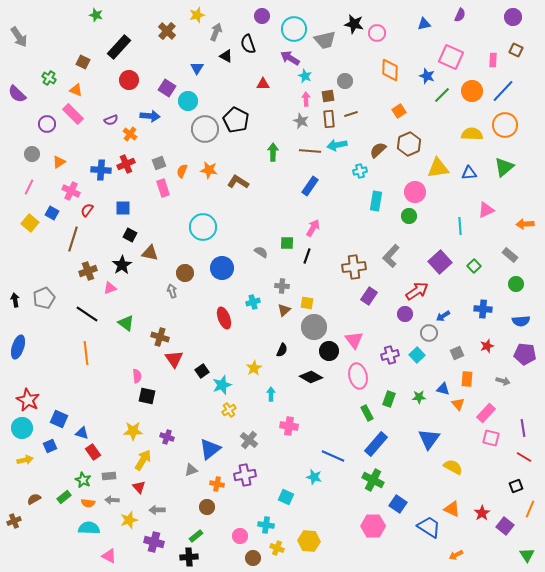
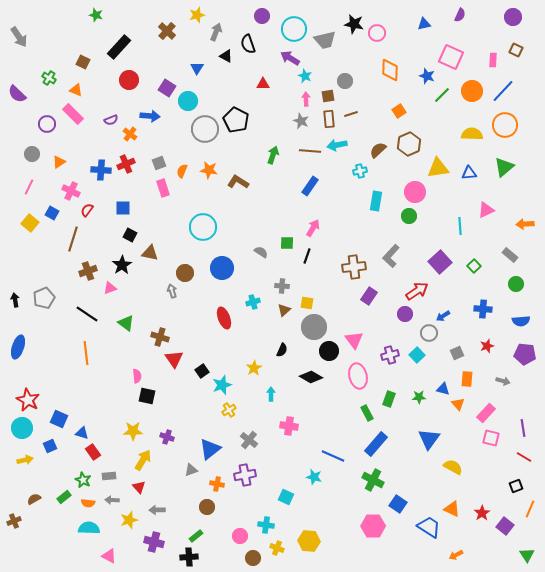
green arrow at (273, 152): moved 3 px down; rotated 18 degrees clockwise
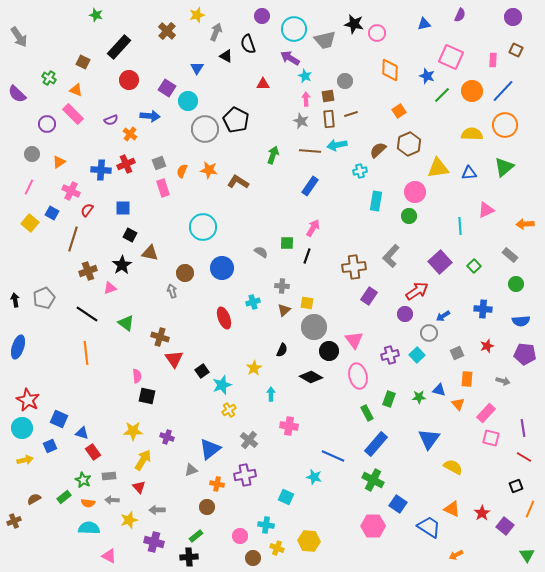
blue triangle at (443, 389): moved 4 px left, 1 px down
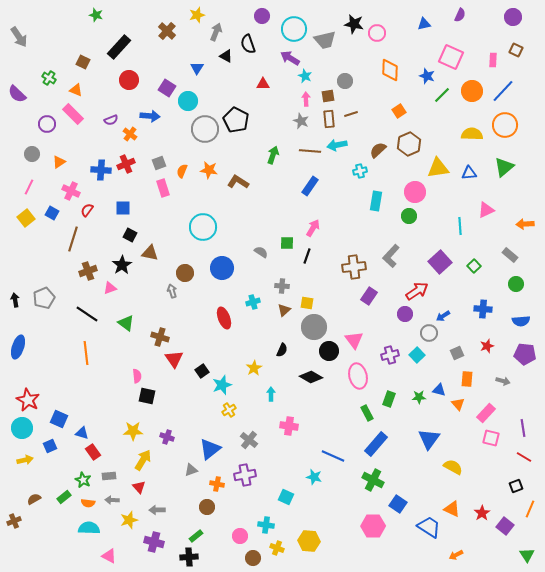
yellow square at (30, 223): moved 4 px left, 5 px up; rotated 12 degrees clockwise
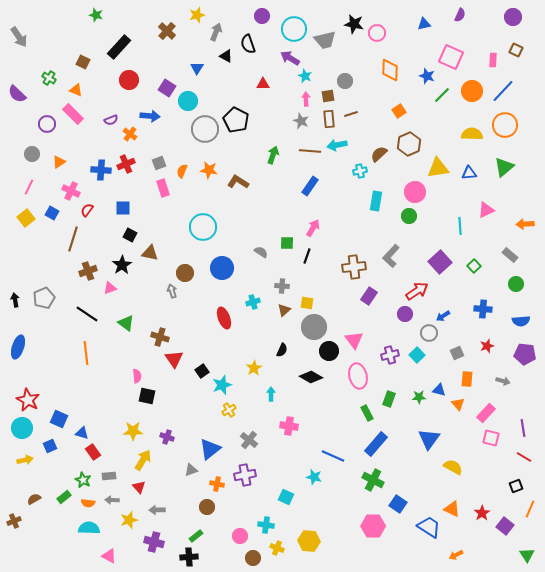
brown semicircle at (378, 150): moved 1 px right, 4 px down
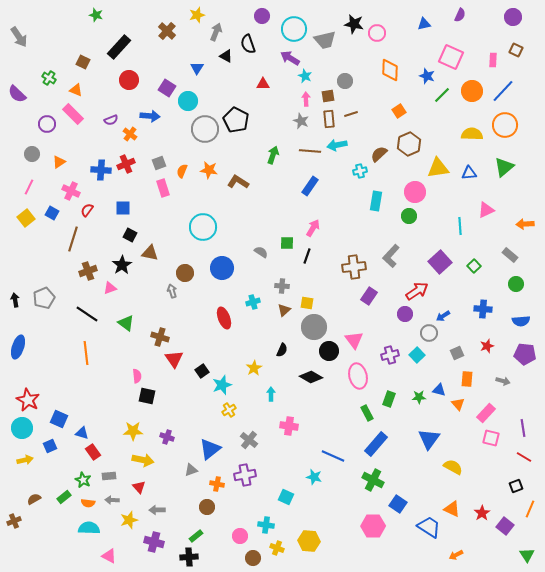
yellow arrow at (143, 460): rotated 70 degrees clockwise
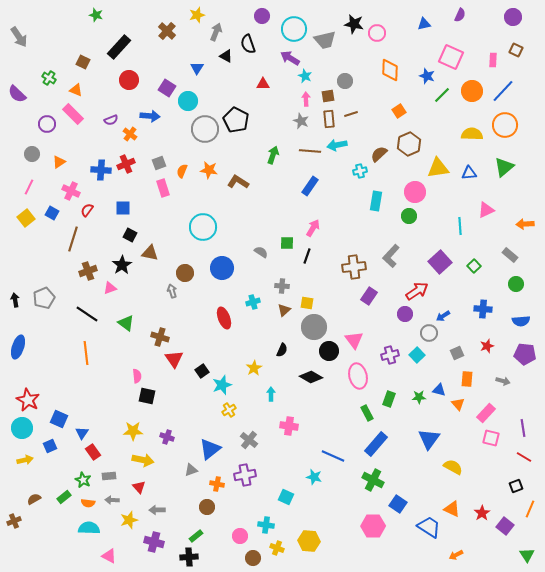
blue triangle at (82, 433): rotated 48 degrees clockwise
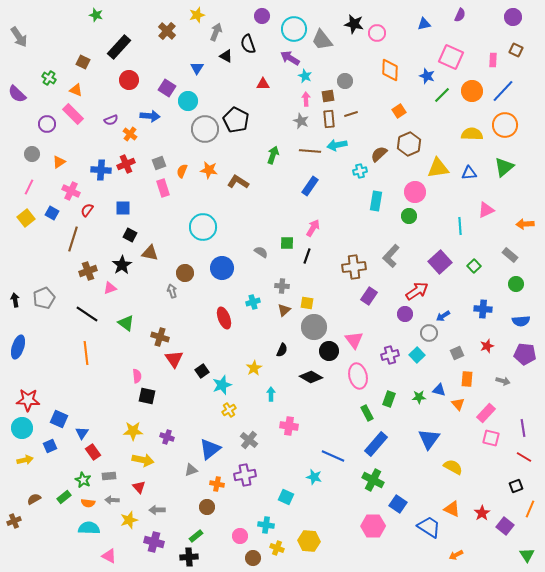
gray trapezoid at (325, 40): moved 3 px left; rotated 65 degrees clockwise
red star at (28, 400): rotated 25 degrees counterclockwise
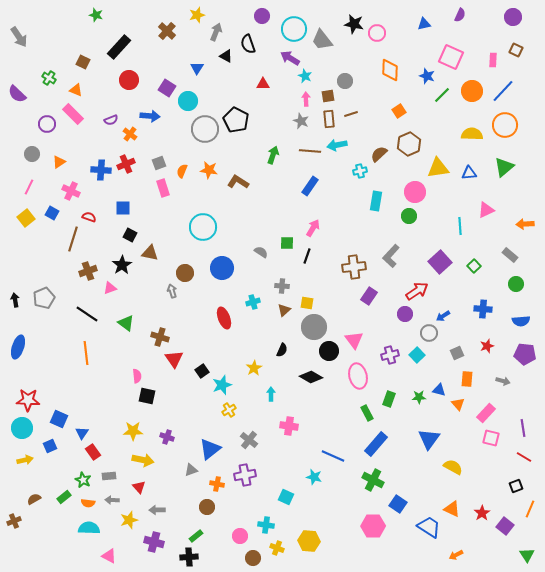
red semicircle at (87, 210): moved 2 px right, 7 px down; rotated 72 degrees clockwise
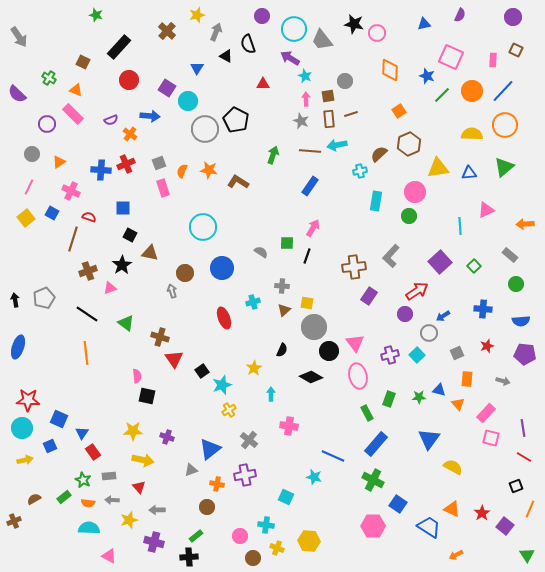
pink triangle at (354, 340): moved 1 px right, 3 px down
